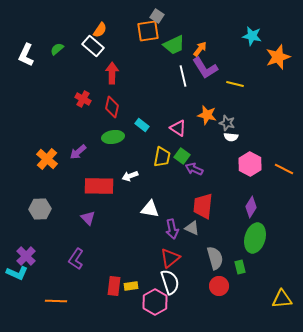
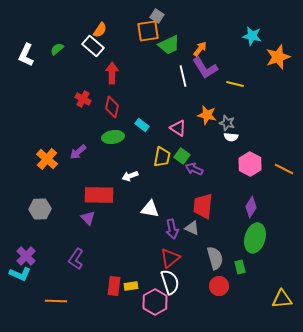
green trapezoid at (174, 45): moved 5 px left
red rectangle at (99, 186): moved 9 px down
cyan L-shape at (17, 273): moved 3 px right, 1 px down
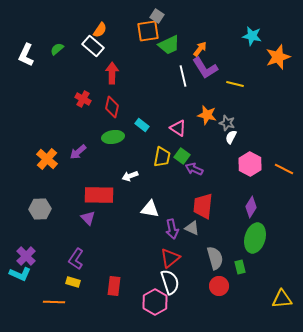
white semicircle at (231, 137): rotated 112 degrees clockwise
yellow rectangle at (131, 286): moved 58 px left, 4 px up; rotated 24 degrees clockwise
orange line at (56, 301): moved 2 px left, 1 px down
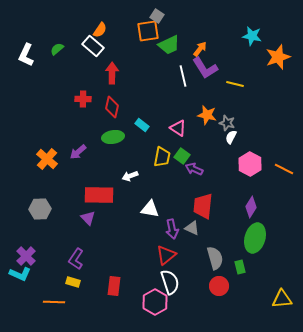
red cross at (83, 99): rotated 28 degrees counterclockwise
red triangle at (170, 258): moved 4 px left, 3 px up
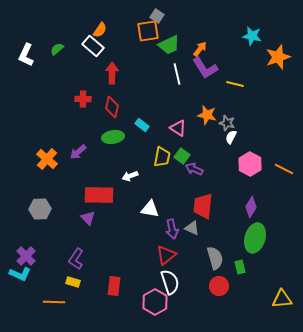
white line at (183, 76): moved 6 px left, 2 px up
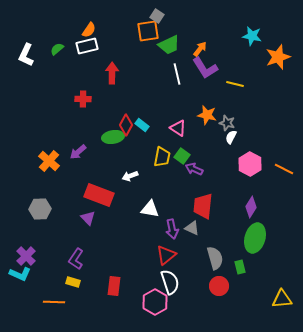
orange semicircle at (100, 30): moved 11 px left
white rectangle at (93, 46): moved 6 px left; rotated 55 degrees counterclockwise
red diamond at (112, 107): moved 14 px right, 18 px down; rotated 15 degrees clockwise
orange cross at (47, 159): moved 2 px right, 2 px down
red rectangle at (99, 195): rotated 20 degrees clockwise
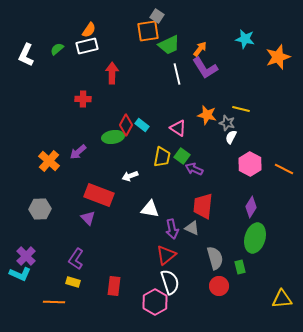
cyan star at (252, 36): moved 7 px left, 3 px down
yellow line at (235, 84): moved 6 px right, 25 px down
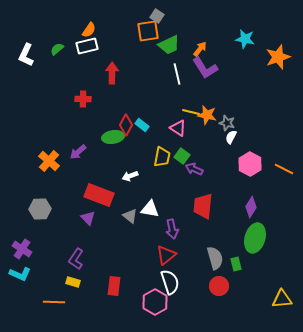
yellow line at (241, 109): moved 50 px left, 3 px down
gray triangle at (192, 228): moved 62 px left, 12 px up; rotated 14 degrees clockwise
purple cross at (26, 256): moved 4 px left, 7 px up; rotated 12 degrees counterclockwise
green rectangle at (240, 267): moved 4 px left, 3 px up
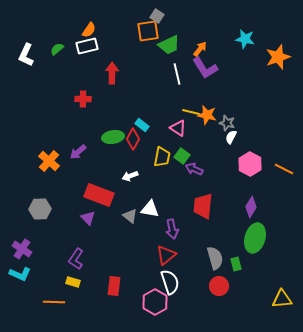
red diamond at (126, 125): moved 7 px right, 14 px down
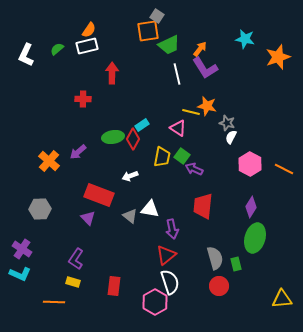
orange star at (207, 115): moved 9 px up
cyan rectangle at (142, 125): rotated 72 degrees counterclockwise
